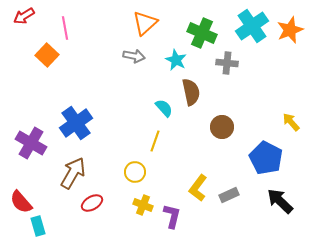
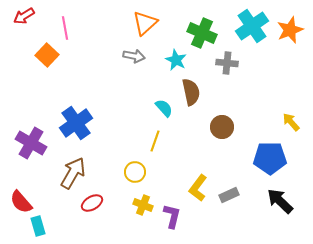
blue pentagon: moved 4 px right; rotated 28 degrees counterclockwise
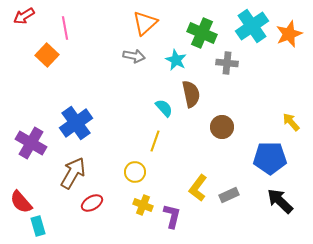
orange star: moved 1 px left, 4 px down
brown semicircle: moved 2 px down
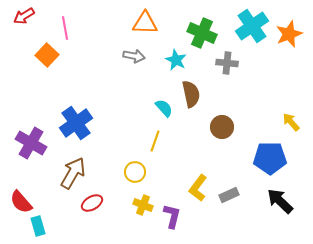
orange triangle: rotated 44 degrees clockwise
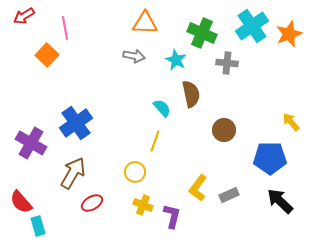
cyan semicircle: moved 2 px left
brown circle: moved 2 px right, 3 px down
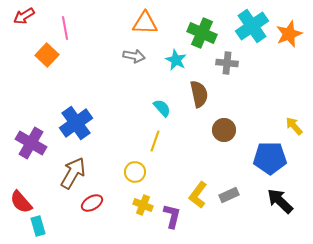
brown semicircle: moved 8 px right
yellow arrow: moved 3 px right, 4 px down
yellow L-shape: moved 7 px down
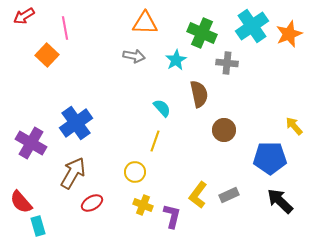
cyan star: rotated 15 degrees clockwise
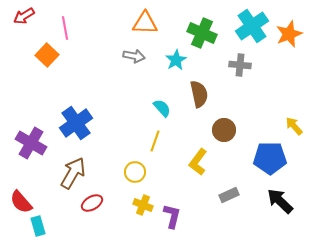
gray cross: moved 13 px right, 2 px down
yellow L-shape: moved 33 px up
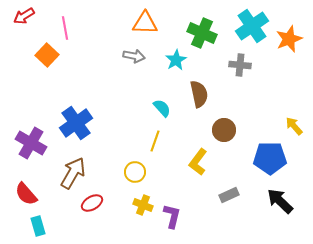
orange star: moved 5 px down
red semicircle: moved 5 px right, 8 px up
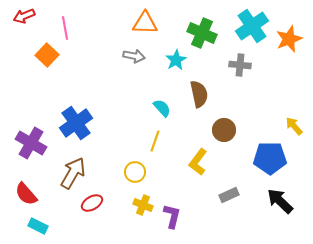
red arrow: rotated 10 degrees clockwise
cyan rectangle: rotated 48 degrees counterclockwise
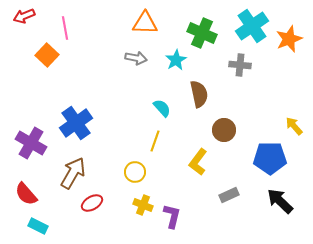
gray arrow: moved 2 px right, 2 px down
